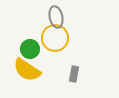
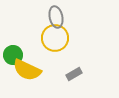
green circle: moved 17 px left, 6 px down
yellow semicircle: rotated 8 degrees counterclockwise
gray rectangle: rotated 49 degrees clockwise
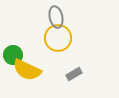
yellow circle: moved 3 px right
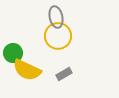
yellow circle: moved 2 px up
green circle: moved 2 px up
gray rectangle: moved 10 px left
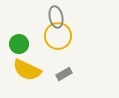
green circle: moved 6 px right, 9 px up
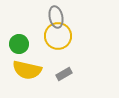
yellow semicircle: rotated 12 degrees counterclockwise
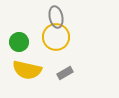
yellow circle: moved 2 px left, 1 px down
green circle: moved 2 px up
gray rectangle: moved 1 px right, 1 px up
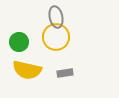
gray rectangle: rotated 21 degrees clockwise
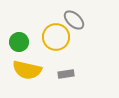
gray ellipse: moved 18 px right, 3 px down; rotated 35 degrees counterclockwise
gray rectangle: moved 1 px right, 1 px down
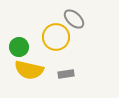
gray ellipse: moved 1 px up
green circle: moved 5 px down
yellow semicircle: moved 2 px right
